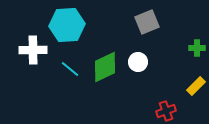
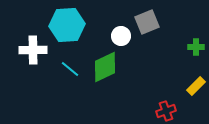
green cross: moved 1 px left, 1 px up
white circle: moved 17 px left, 26 px up
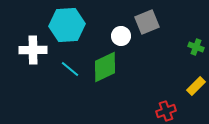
green cross: rotated 21 degrees clockwise
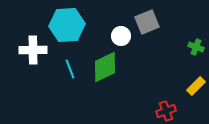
cyan line: rotated 30 degrees clockwise
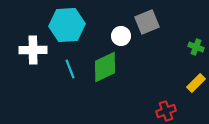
yellow rectangle: moved 3 px up
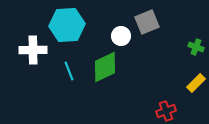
cyan line: moved 1 px left, 2 px down
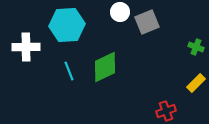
white circle: moved 1 px left, 24 px up
white cross: moved 7 px left, 3 px up
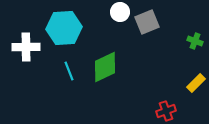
cyan hexagon: moved 3 px left, 3 px down
green cross: moved 1 px left, 6 px up
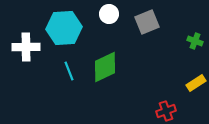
white circle: moved 11 px left, 2 px down
yellow rectangle: rotated 12 degrees clockwise
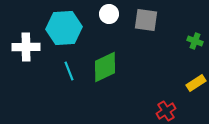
gray square: moved 1 px left, 2 px up; rotated 30 degrees clockwise
red cross: rotated 12 degrees counterclockwise
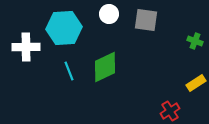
red cross: moved 4 px right
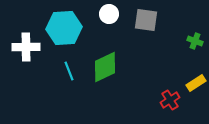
red cross: moved 11 px up
